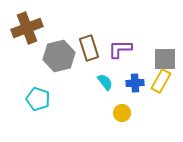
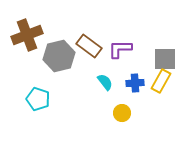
brown cross: moved 7 px down
brown rectangle: moved 2 px up; rotated 35 degrees counterclockwise
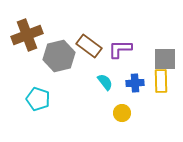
yellow rectangle: rotated 30 degrees counterclockwise
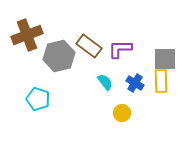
blue cross: rotated 36 degrees clockwise
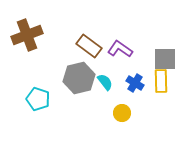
purple L-shape: rotated 35 degrees clockwise
gray hexagon: moved 20 px right, 22 px down
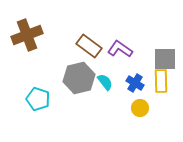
yellow circle: moved 18 px right, 5 px up
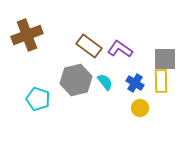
gray hexagon: moved 3 px left, 2 px down
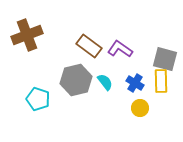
gray square: rotated 15 degrees clockwise
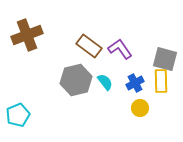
purple L-shape: rotated 20 degrees clockwise
blue cross: rotated 30 degrees clockwise
cyan pentagon: moved 20 px left, 16 px down; rotated 30 degrees clockwise
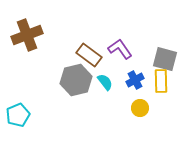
brown rectangle: moved 9 px down
blue cross: moved 3 px up
